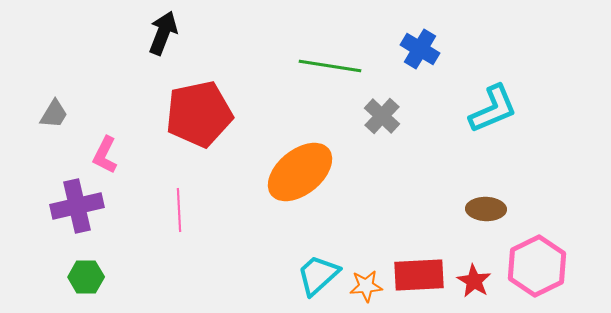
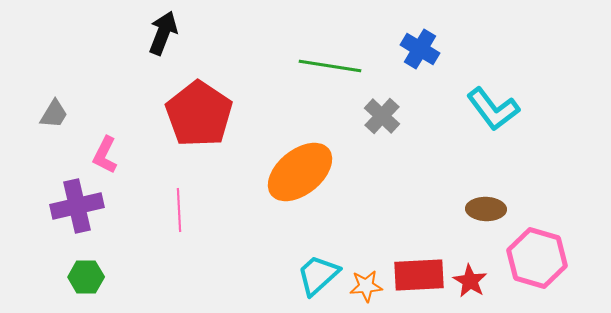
cyan L-shape: rotated 76 degrees clockwise
red pentagon: rotated 26 degrees counterclockwise
pink hexagon: moved 8 px up; rotated 18 degrees counterclockwise
red star: moved 4 px left
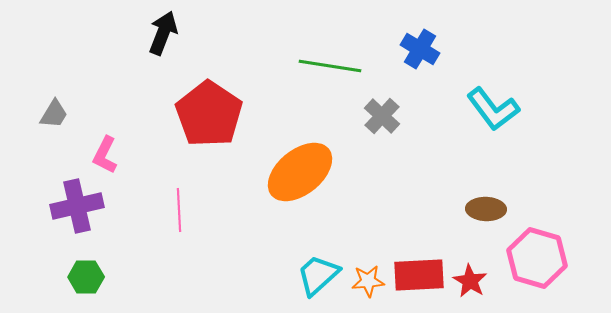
red pentagon: moved 10 px right
orange star: moved 2 px right, 5 px up
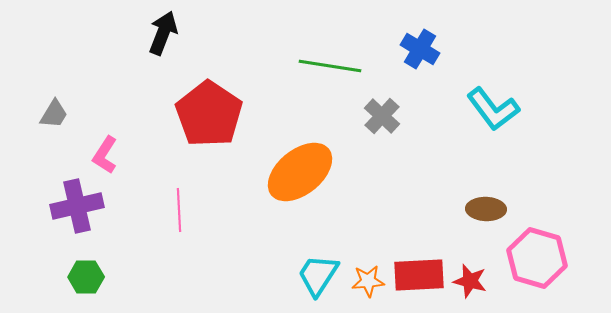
pink L-shape: rotated 6 degrees clockwise
cyan trapezoid: rotated 15 degrees counterclockwise
red star: rotated 16 degrees counterclockwise
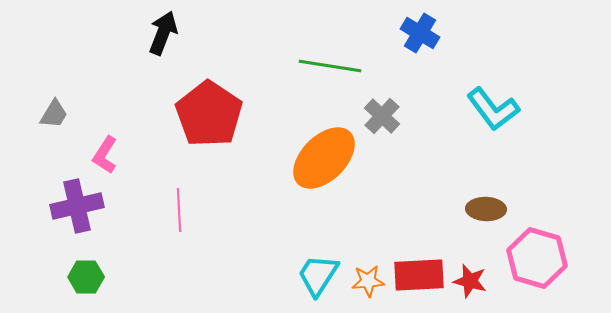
blue cross: moved 16 px up
orange ellipse: moved 24 px right, 14 px up; rotated 6 degrees counterclockwise
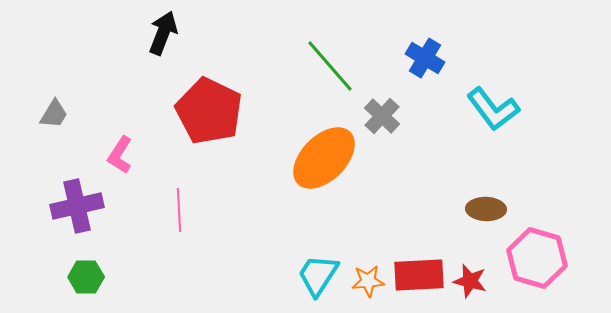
blue cross: moved 5 px right, 25 px down
green line: rotated 40 degrees clockwise
red pentagon: moved 3 px up; rotated 8 degrees counterclockwise
pink L-shape: moved 15 px right
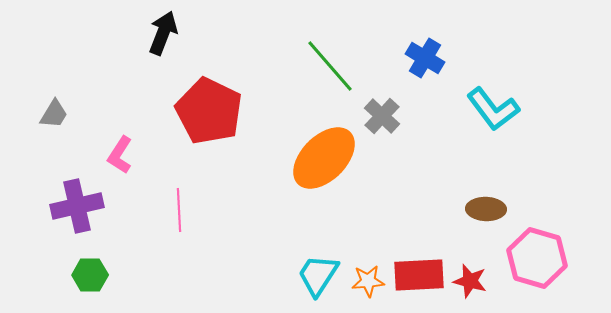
green hexagon: moved 4 px right, 2 px up
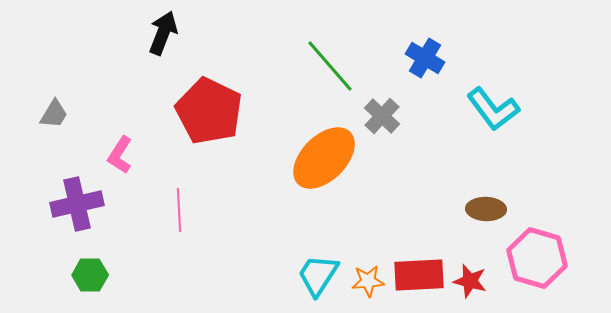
purple cross: moved 2 px up
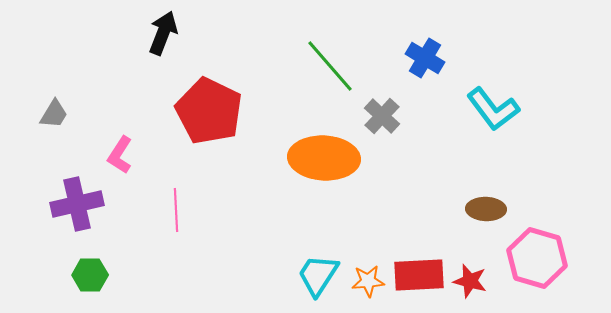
orange ellipse: rotated 48 degrees clockwise
pink line: moved 3 px left
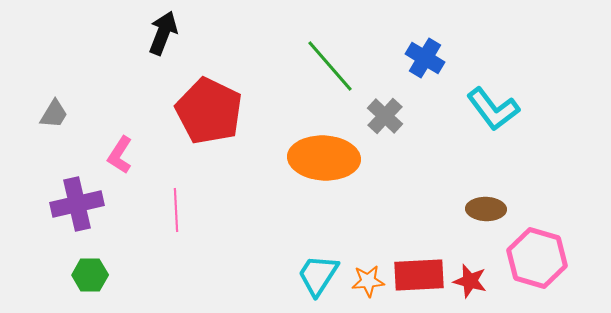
gray cross: moved 3 px right
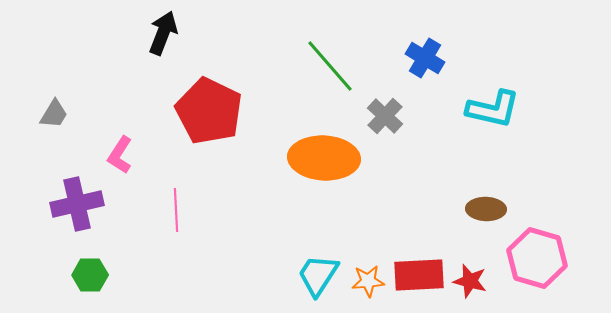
cyan L-shape: rotated 40 degrees counterclockwise
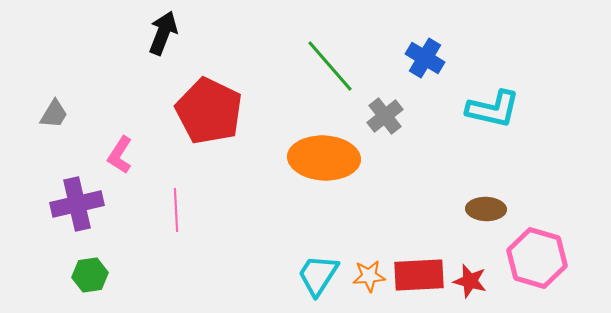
gray cross: rotated 9 degrees clockwise
green hexagon: rotated 8 degrees counterclockwise
orange star: moved 1 px right, 5 px up
